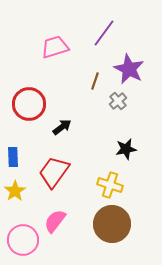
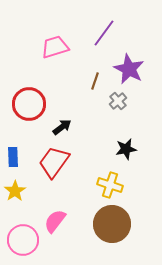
red trapezoid: moved 10 px up
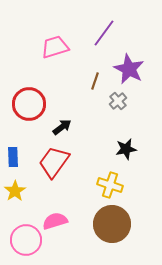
pink semicircle: rotated 35 degrees clockwise
pink circle: moved 3 px right
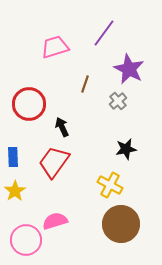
brown line: moved 10 px left, 3 px down
black arrow: rotated 78 degrees counterclockwise
yellow cross: rotated 10 degrees clockwise
brown circle: moved 9 px right
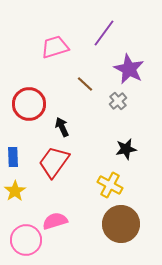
brown line: rotated 66 degrees counterclockwise
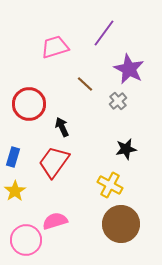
blue rectangle: rotated 18 degrees clockwise
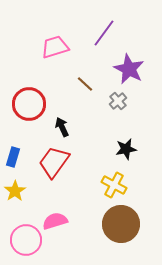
yellow cross: moved 4 px right
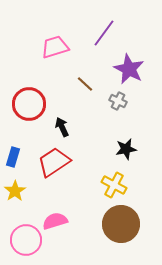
gray cross: rotated 24 degrees counterclockwise
red trapezoid: rotated 20 degrees clockwise
